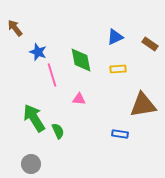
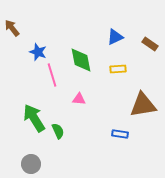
brown arrow: moved 3 px left
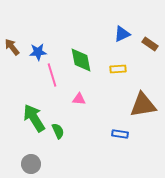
brown arrow: moved 19 px down
blue triangle: moved 7 px right, 3 px up
blue star: rotated 24 degrees counterclockwise
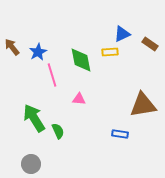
blue star: rotated 24 degrees counterclockwise
yellow rectangle: moved 8 px left, 17 px up
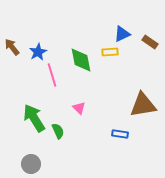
brown rectangle: moved 2 px up
pink triangle: moved 9 px down; rotated 40 degrees clockwise
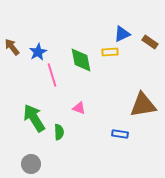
pink triangle: rotated 24 degrees counterclockwise
green semicircle: moved 1 px right, 1 px down; rotated 21 degrees clockwise
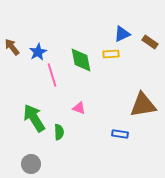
yellow rectangle: moved 1 px right, 2 px down
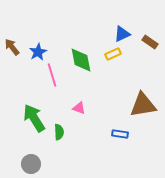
yellow rectangle: moved 2 px right; rotated 21 degrees counterclockwise
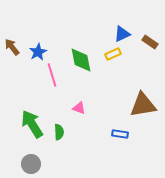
green arrow: moved 2 px left, 6 px down
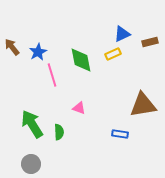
brown rectangle: rotated 49 degrees counterclockwise
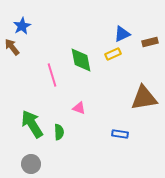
blue star: moved 16 px left, 26 px up
brown triangle: moved 1 px right, 7 px up
